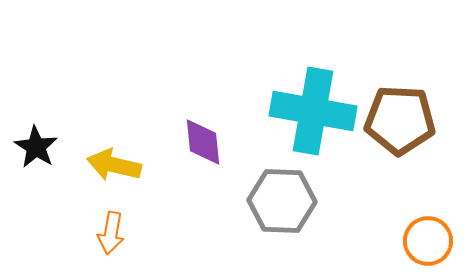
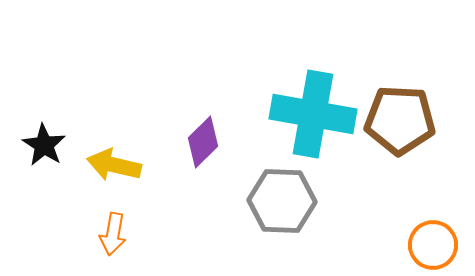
cyan cross: moved 3 px down
purple diamond: rotated 51 degrees clockwise
black star: moved 8 px right, 2 px up
orange arrow: moved 2 px right, 1 px down
orange circle: moved 5 px right, 4 px down
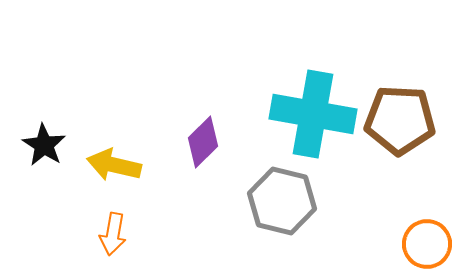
gray hexagon: rotated 12 degrees clockwise
orange circle: moved 6 px left, 1 px up
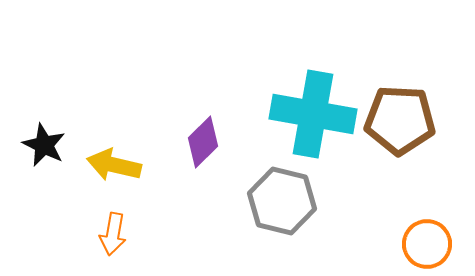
black star: rotated 6 degrees counterclockwise
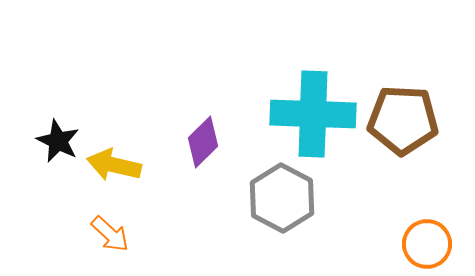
cyan cross: rotated 8 degrees counterclockwise
brown pentagon: moved 3 px right
black star: moved 14 px right, 4 px up
gray hexagon: moved 3 px up; rotated 14 degrees clockwise
orange arrow: moved 3 px left; rotated 57 degrees counterclockwise
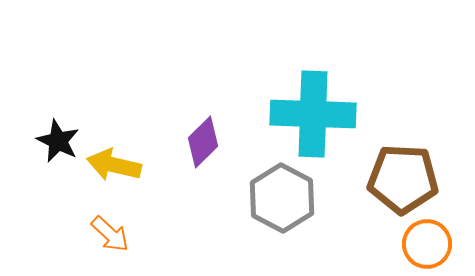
brown pentagon: moved 59 px down
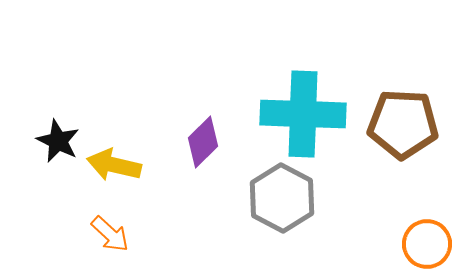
cyan cross: moved 10 px left
brown pentagon: moved 55 px up
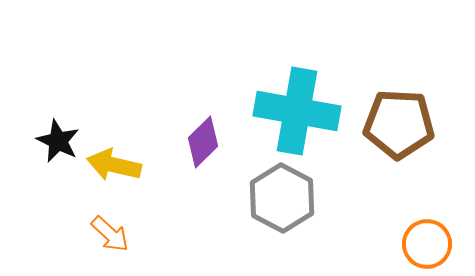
cyan cross: moved 6 px left, 3 px up; rotated 8 degrees clockwise
brown pentagon: moved 4 px left
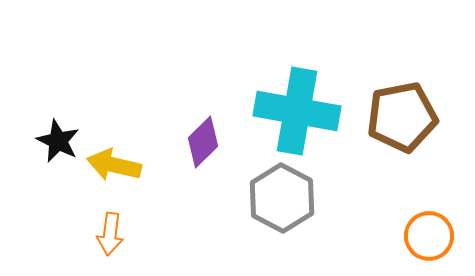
brown pentagon: moved 3 px right, 7 px up; rotated 14 degrees counterclockwise
orange arrow: rotated 54 degrees clockwise
orange circle: moved 2 px right, 8 px up
